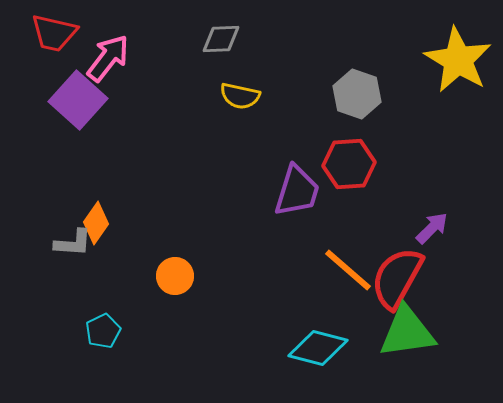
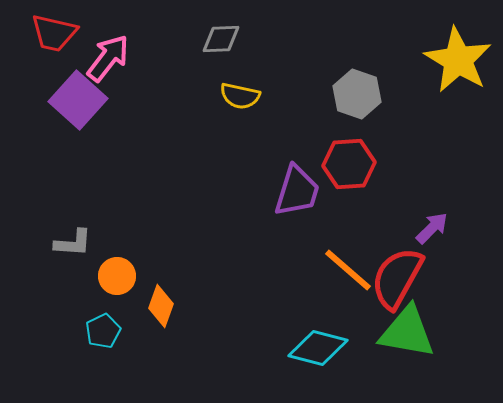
orange diamond: moved 65 px right, 83 px down; rotated 15 degrees counterclockwise
orange circle: moved 58 px left
green triangle: rotated 18 degrees clockwise
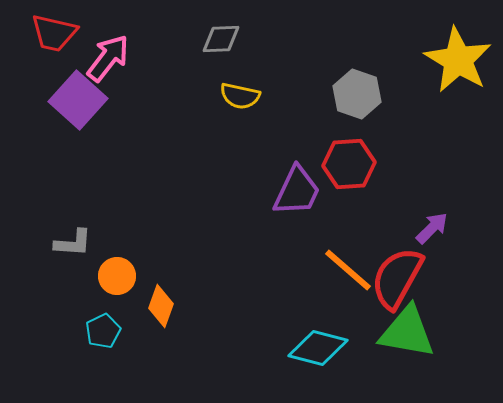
purple trapezoid: rotated 8 degrees clockwise
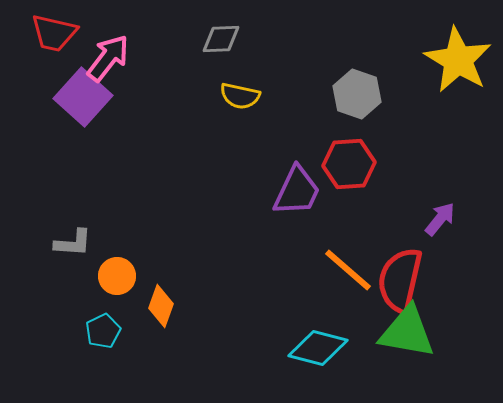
purple square: moved 5 px right, 3 px up
purple arrow: moved 8 px right, 9 px up; rotated 6 degrees counterclockwise
red semicircle: moved 3 px right, 2 px down; rotated 16 degrees counterclockwise
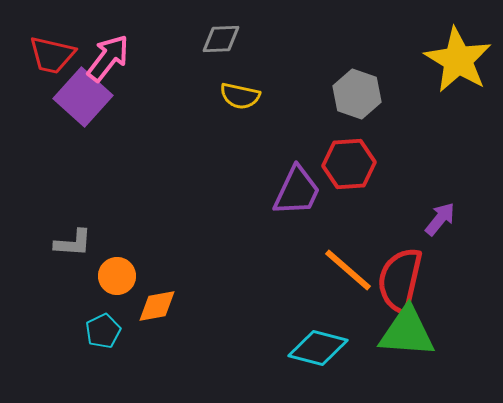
red trapezoid: moved 2 px left, 22 px down
orange diamond: moved 4 px left; rotated 60 degrees clockwise
green triangle: rotated 6 degrees counterclockwise
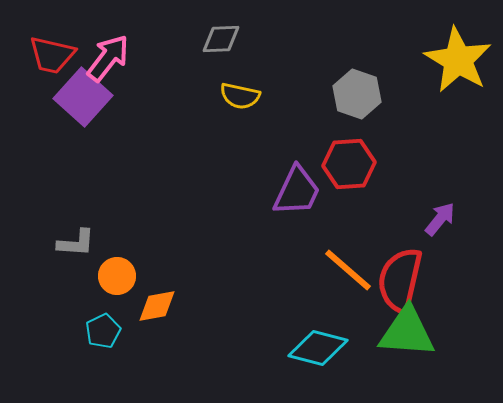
gray L-shape: moved 3 px right
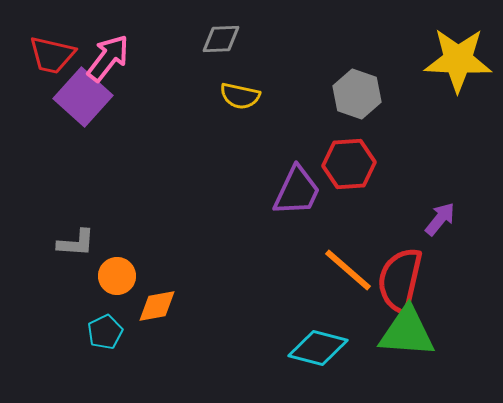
yellow star: rotated 28 degrees counterclockwise
cyan pentagon: moved 2 px right, 1 px down
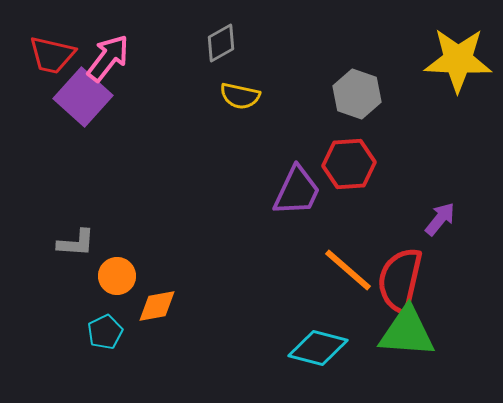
gray diamond: moved 4 px down; rotated 27 degrees counterclockwise
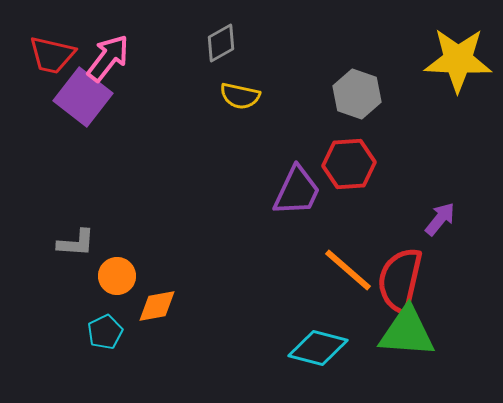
purple square: rotated 4 degrees counterclockwise
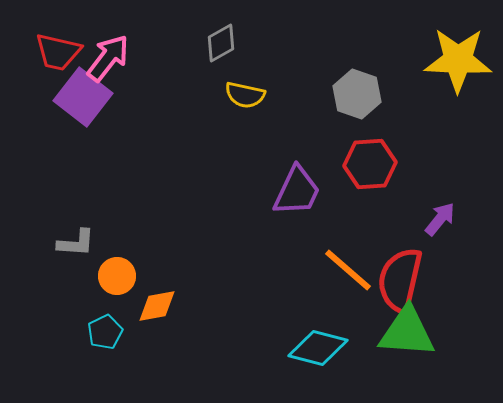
red trapezoid: moved 6 px right, 3 px up
yellow semicircle: moved 5 px right, 1 px up
red hexagon: moved 21 px right
